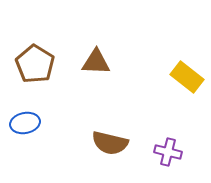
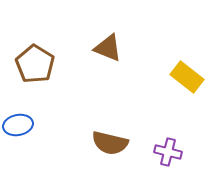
brown triangle: moved 12 px right, 14 px up; rotated 20 degrees clockwise
blue ellipse: moved 7 px left, 2 px down
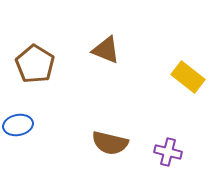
brown triangle: moved 2 px left, 2 px down
yellow rectangle: moved 1 px right
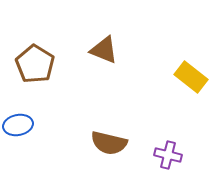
brown triangle: moved 2 px left
yellow rectangle: moved 3 px right
brown semicircle: moved 1 px left
purple cross: moved 3 px down
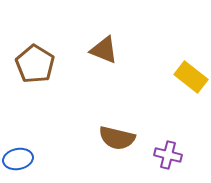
blue ellipse: moved 34 px down
brown semicircle: moved 8 px right, 5 px up
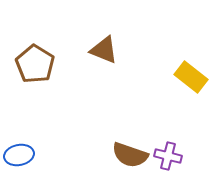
brown semicircle: moved 13 px right, 17 px down; rotated 6 degrees clockwise
purple cross: moved 1 px down
blue ellipse: moved 1 px right, 4 px up
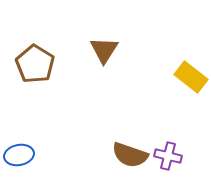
brown triangle: rotated 40 degrees clockwise
